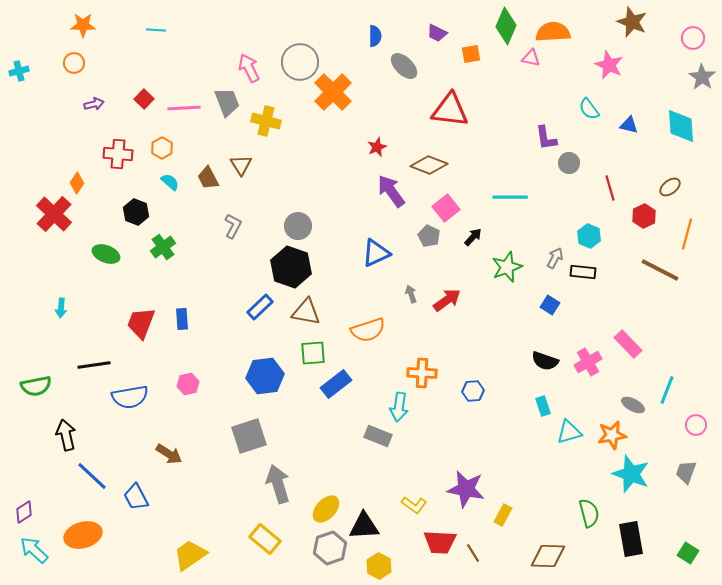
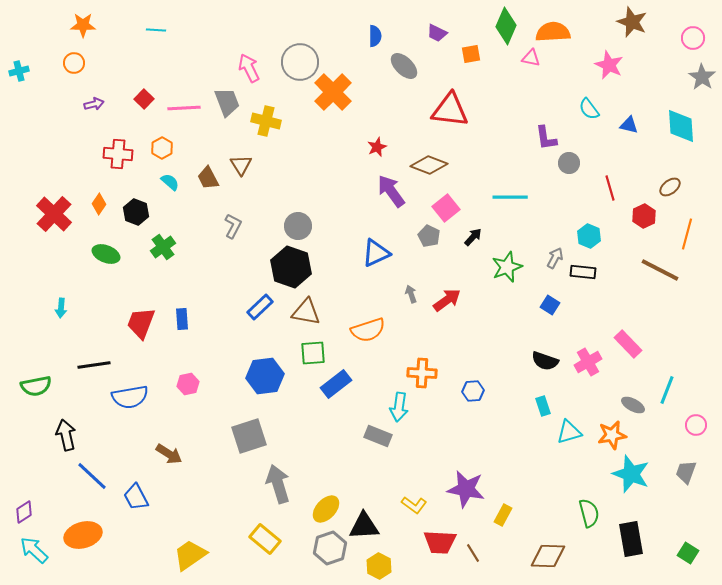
orange diamond at (77, 183): moved 22 px right, 21 px down
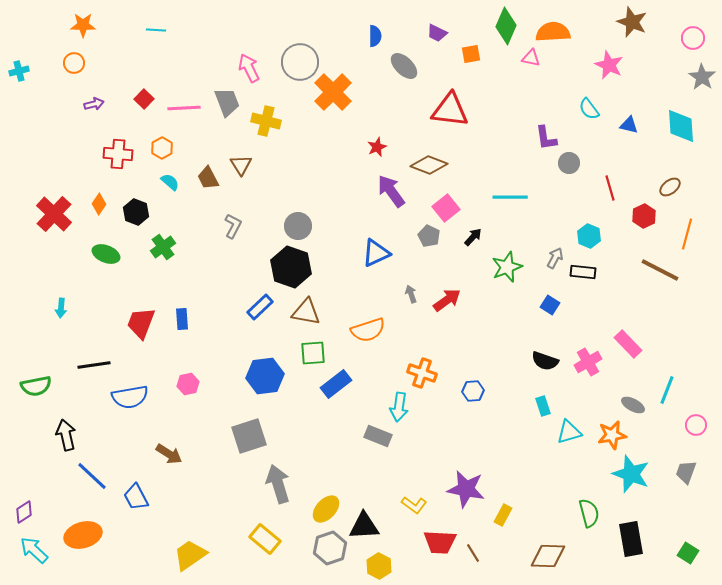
orange cross at (422, 373): rotated 16 degrees clockwise
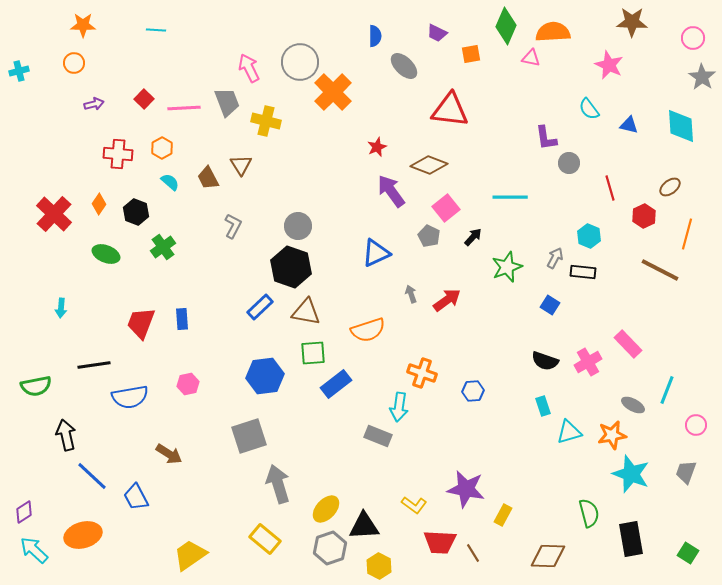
brown star at (632, 22): rotated 20 degrees counterclockwise
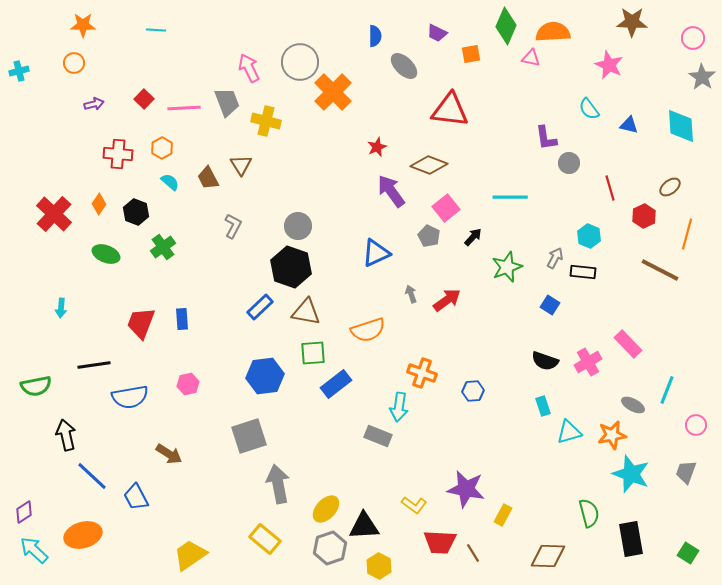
gray arrow at (278, 484): rotated 6 degrees clockwise
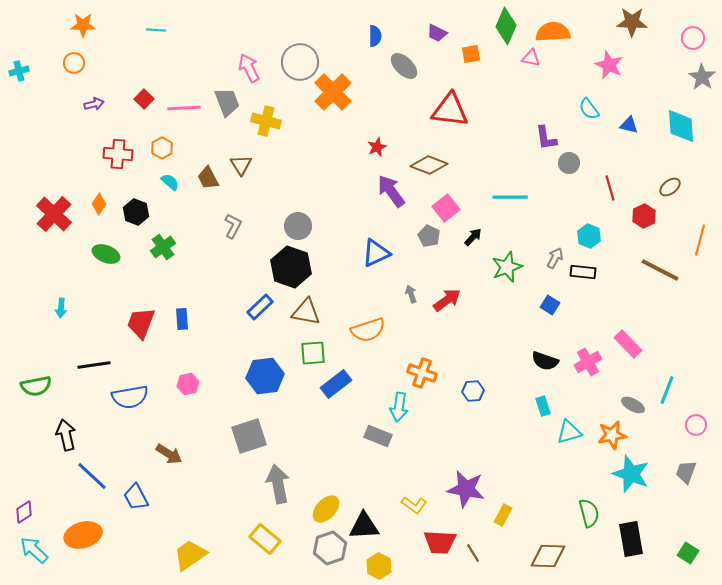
orange line at (687, 234): moved 13 px right, 6 px down
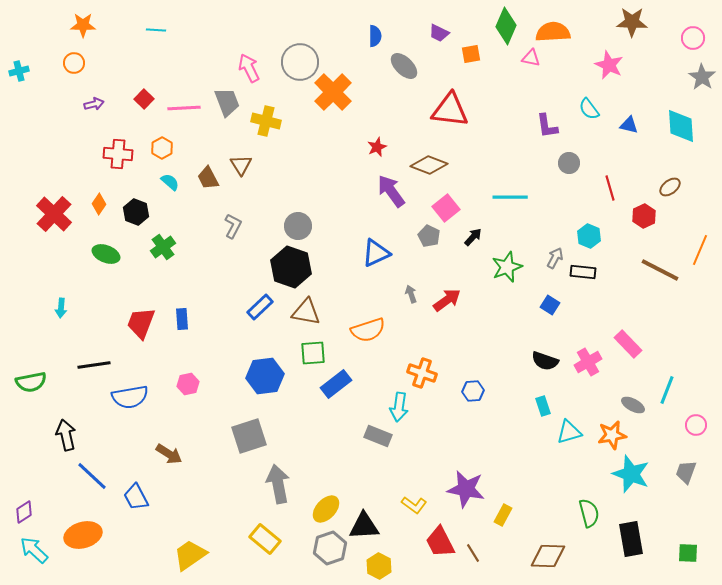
purple trapezoid at (437, 33): moved 2 px right
purple L-shape at (546, 138): moved 1 px right, 12 px up
orange line at (700, 240): moved 10 px down; rotated 8 degrees clockwise
green semicircle at (36, 386): moved 5 px left, 4 px up
red trapezoid at (440, 542): rotated 60 degrees clockwise
green square at (688, 553): rotated 30 degrees counterclockwise
